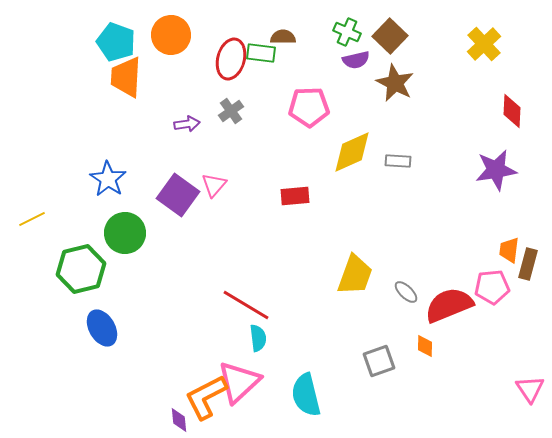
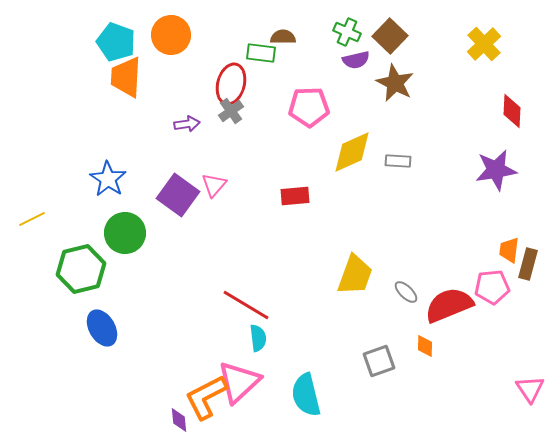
red ellipse at (231, 59): moved 25 px down
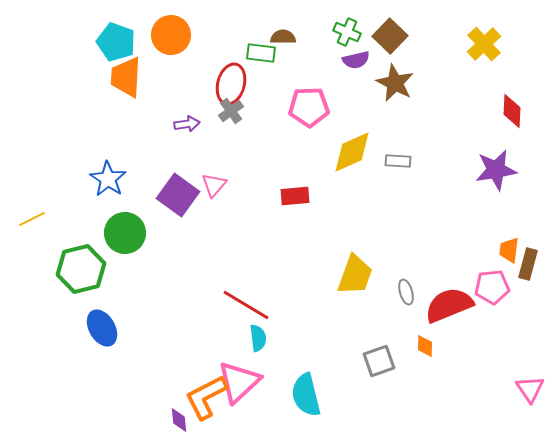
gray ellipse at (406, 292): rotated 30 degrees clockwise
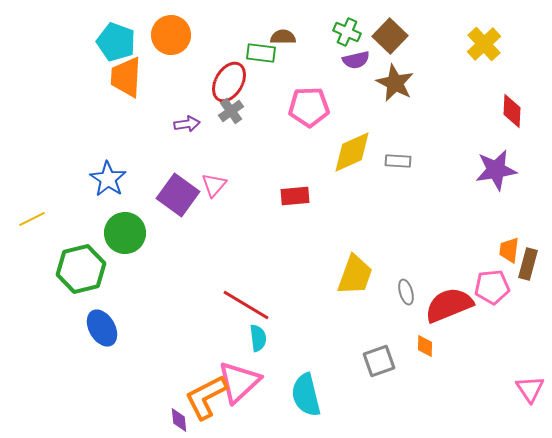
red ellipse at (231, 84): moved 2 px left, 2 px up; rotated 15 degrees clockwise
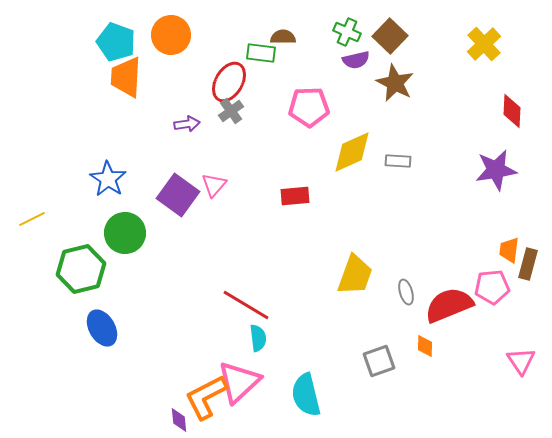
pink triangle at (530, 389): moved 9 px left, 28 px up
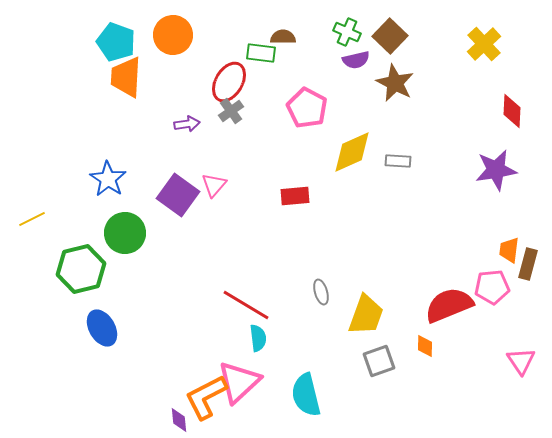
orange circle at (171, 35): moved 2 px right
pink pentagon at (309, 107): moved 2 px left, 1 px down; rotated 30 degrees clockwise
yellow trapezoid at (355, 275): moved 11 px right, 40 px down
gray ellipse at (406, 292): moved 85 px left
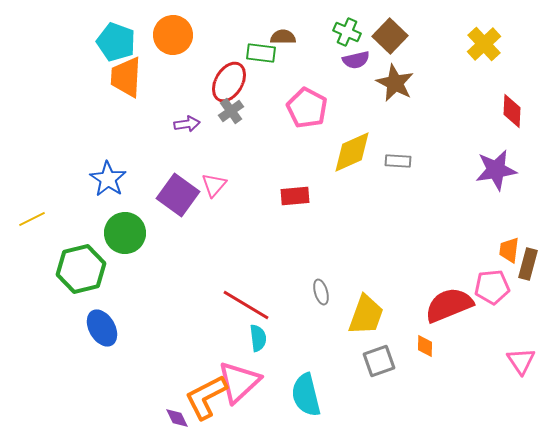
purple diamond at (179, 420): moved 2 px left, 2 px up; rotated 20 degrees counterclockwise
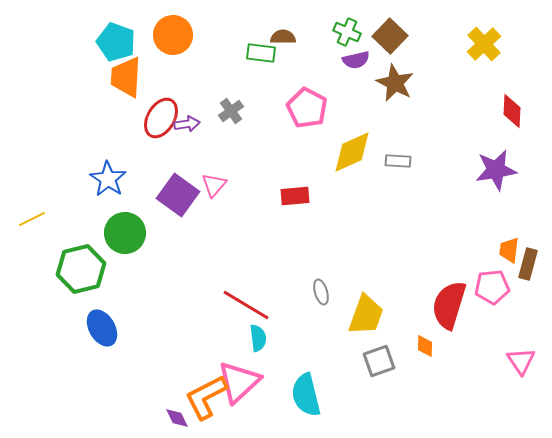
red ellipse at (229, 82): moved 68 px left, 36 px down
red semicircle at (449, 305): rotated 51 degrees counterclockwise
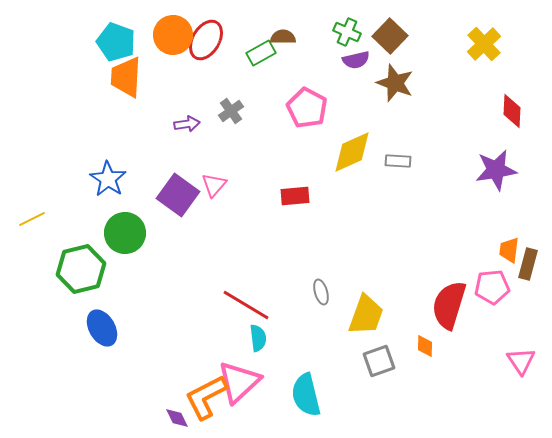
green rectangle at (261, 53): rotated 36 degrees counterclockwise
brown star at (395, 83): rotated 6 degrees counterclockwise
red ellipse at (161, 118): moved 45 px right, 78 px up
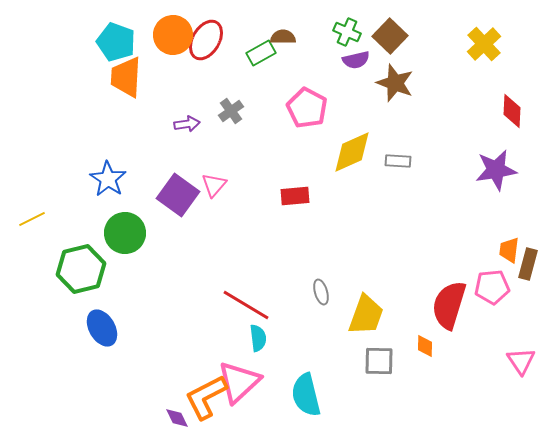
gray square at (379, 361): rotated 20 degrees clockwise
